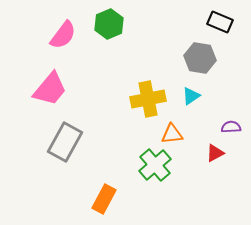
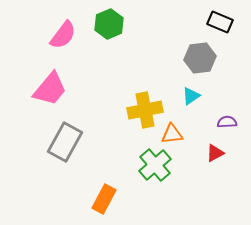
gray hexagon: rotated 16 degrees counterclockwise
yellow cross: moved 3 px left, 11 px down
purple semicircle: moved 4 px left, 5 px up
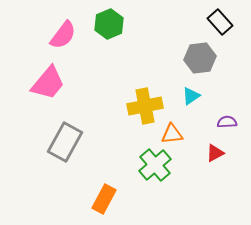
black rectangle: rotated 25 degrees clockwise
pink trapezoid: moved 2 px left, 6 px up
yellow cross: moved 4 px up
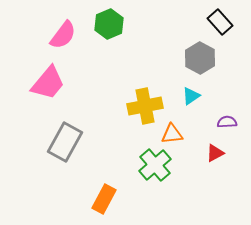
gray hexagon: rotated 24 degrees counterclockwise
